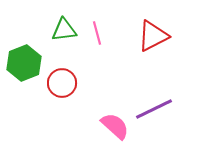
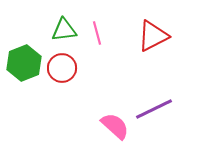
red circle: moved 15 px up
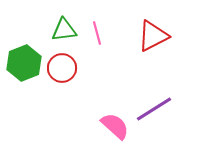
purple line: rotated 6 degrees counterclockwise
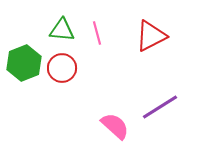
green triangle: moved 2 px left; rotated 12 degrees clockwise
red triangle: moved 2 px left
purple line: moved 6 px right, 2 px up
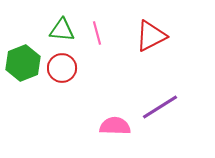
green hexagon: moved 1 px left
pink semicircle: rotated 40 degrees counterclockwise
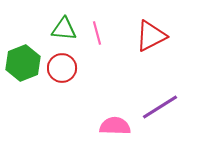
green triangle: moved 2 px right, 1 px up
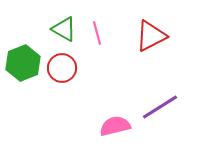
green triangle: rotated 24 degrees clockwise
pink semicircle: rotated 16 degrees counterclockwise
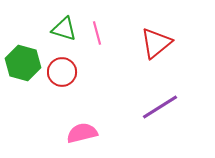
green triangle: rotated 12 degrees counterclockwise
red triangle: moved 5 px right, 7 px down; rotated 12 degrees counterclockwise
green hexagon: rotated 24 degrees counterclockwise
red circle: moved 4 px down
pink semicircle: moved 33 px left, 7 px down
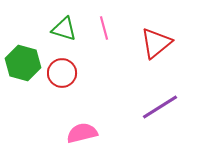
pink line: moved 7 px right, 5 px up
red circle: moved 1 px down
